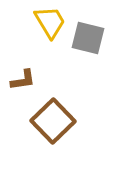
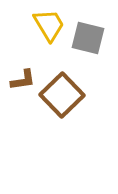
yellow trapezoid: moved 1 px left, 3 px down
brown square: moved 9 px right, 26 px up
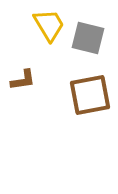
brown square: moved 28 px right; rotated 33 degrees clockwise
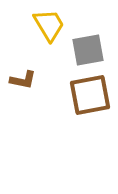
gray square: moved 12 px down; rotated 24 degrees counterclockwise
brown L-shape: rotated 20 degrees clockwise
